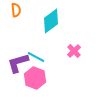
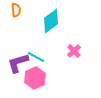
pink hexagon: rotated 15 degrees clockwise
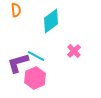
cyan line: moved 1 px up
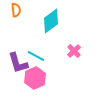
purple L-shape: rotated 90 degrees counterclockwise
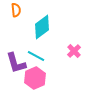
cyan diamond: moved 9 px left, 6 px down
purple L-shape: moved 2 px left
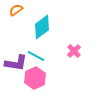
orange semicircle: rotated 120 degrees counterclockwise
purple L-shape: rotated 65 degrees counterclockwise
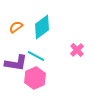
orange semicircle: moved 17 px down
pink cross: moved 3 px right, 1 px up
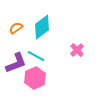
orange semicircle: moved 1 px down
purple L-shape: rotated 30 degrees counterclockwise
